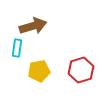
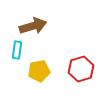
cyan rectangle: moved 2 px down
red hexagon: moved 1 px up
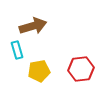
cyan rectangle: rotated 24 degrees counterclockwise
red hexagon: rotated 10 degrees clockwise
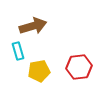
cyan rectangle: moved 1 px right, 1 px down
red hexagon: moved 2 px left, 2 px up
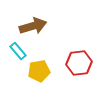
cyan rectangle: rotated 24 degrees counterclockwise
red hexagon: moved 4 px up
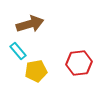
brown arrow: moved 3 px left, 2 px up
yellow pentagon: moved 3 px left
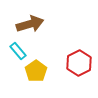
red hexagon: rotated 20 degrees counterclockwise
yellow pentagon: rotated 25 degrees counterclockwise
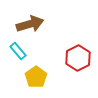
red hexagon: moved 1 px left, 5 px up
yellow pentagon: moved 6 px down
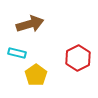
cyan rectangle: moved 1 px left, 2 px down; rotated 36 degrees counterclockwise
yellow pentagon: moved 2 px up
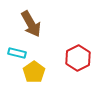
brown arrow: moved 1 px right; rotated 76 degrees clockwise
yellow pentagon: moved 2 px left, 3 px up
